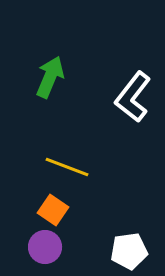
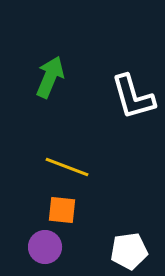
white L-shape: rotated 54 degrees counterclockwise
orange square: moved 9 px right; rotated 28 degrees counterclockwise
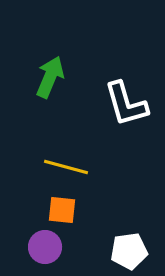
white L-shape: moved 7 px left, 7 px down
yellow line: moved 1 px left; rotated 6 degrees counterclockwise
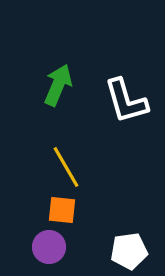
green arrow: moved 8 px right, 8 px down
white L-shape: moved 3 px up
yellow line: rotated 45 degrees clockwise
purple circle: moved 4 px right
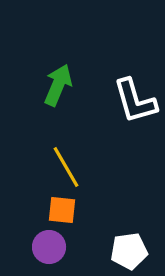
white L-shape: moved 9 px right
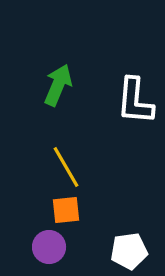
white L-shape: rotated 21 degrees clockwise
orange square: moved 4 px right; rotated 12 degrees counterclockwise
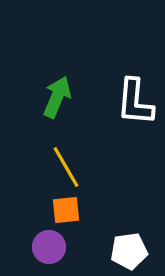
green arrow: moved 1 px left, 12 px down
white L-shape: moved 1 px down
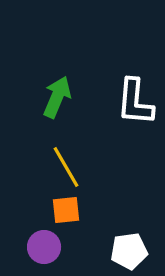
purple circle: moved 5 px left
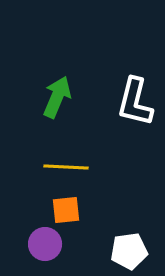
white L-shape: rotated 9 degrees clockwise
yellow line: rotated 57 degrees counterclockwise
purple circle: moved 1 px right, 3 px up
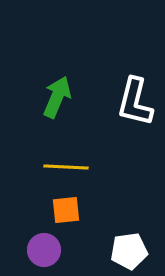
purple circle: moved 1 px left, 6 px down
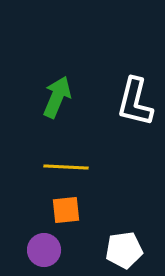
white pentagon: moved 5 px left, 1 px up
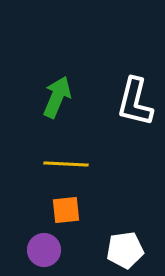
yellow line: moved 3 px up
white pentagon: moved 1 px right
